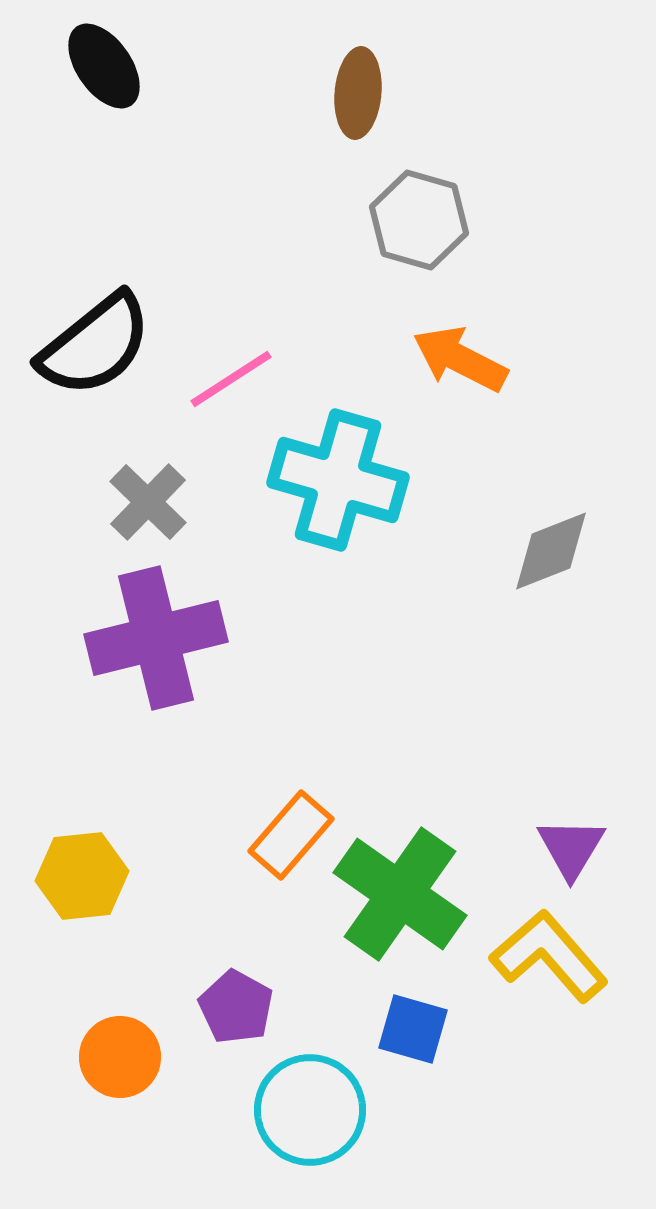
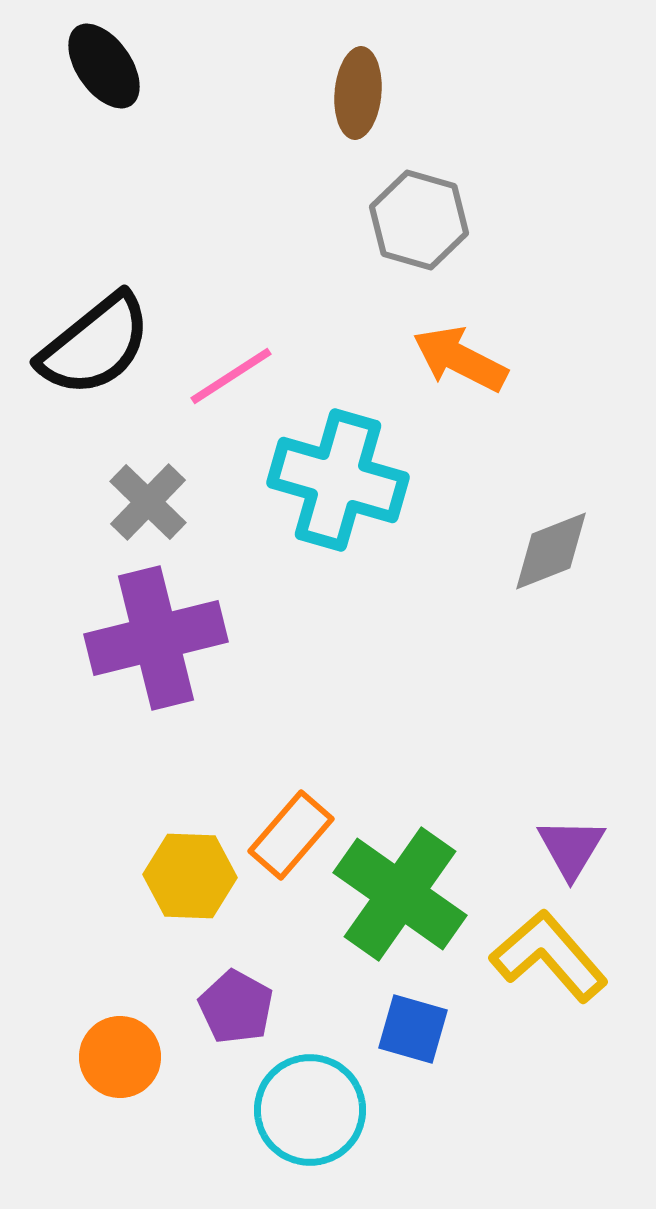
pink line: moved 3 px up
yellow hexagon: moved 108 px right; rotated 8 degrees clockwise
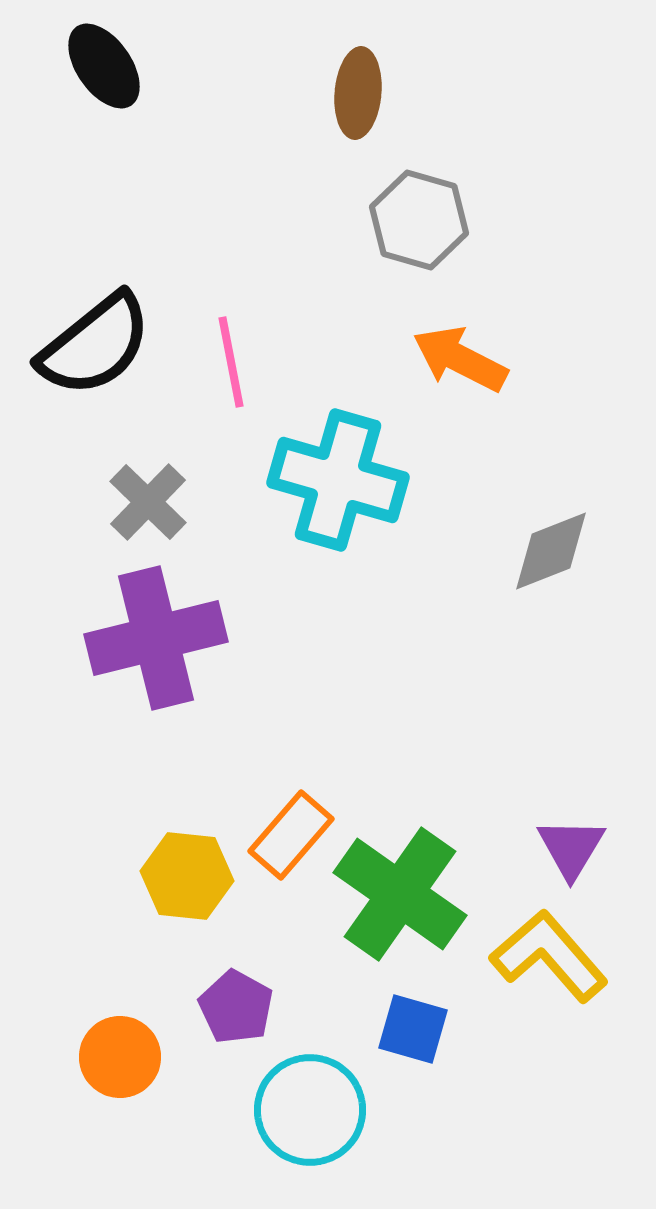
pink line: moved 14 px up; rotated 68 degrees counterclockwise
yellow hexagon: moved 3 px left; rotated 4 degrees clockwise
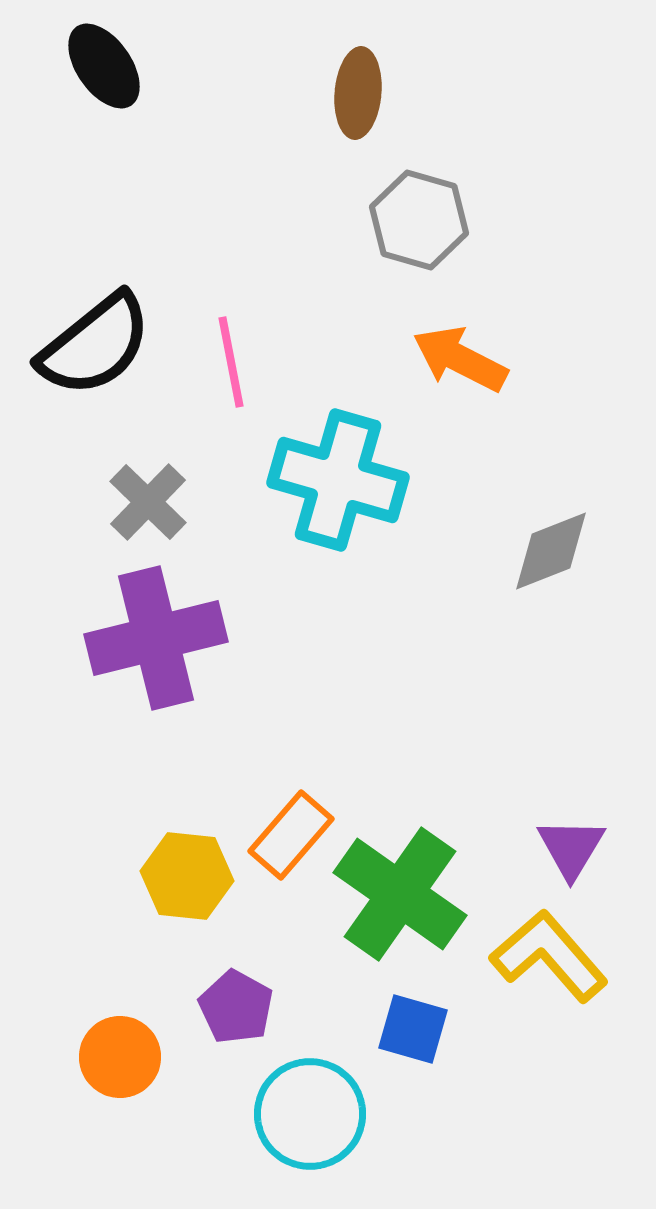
cyan circle: moved 4 px down
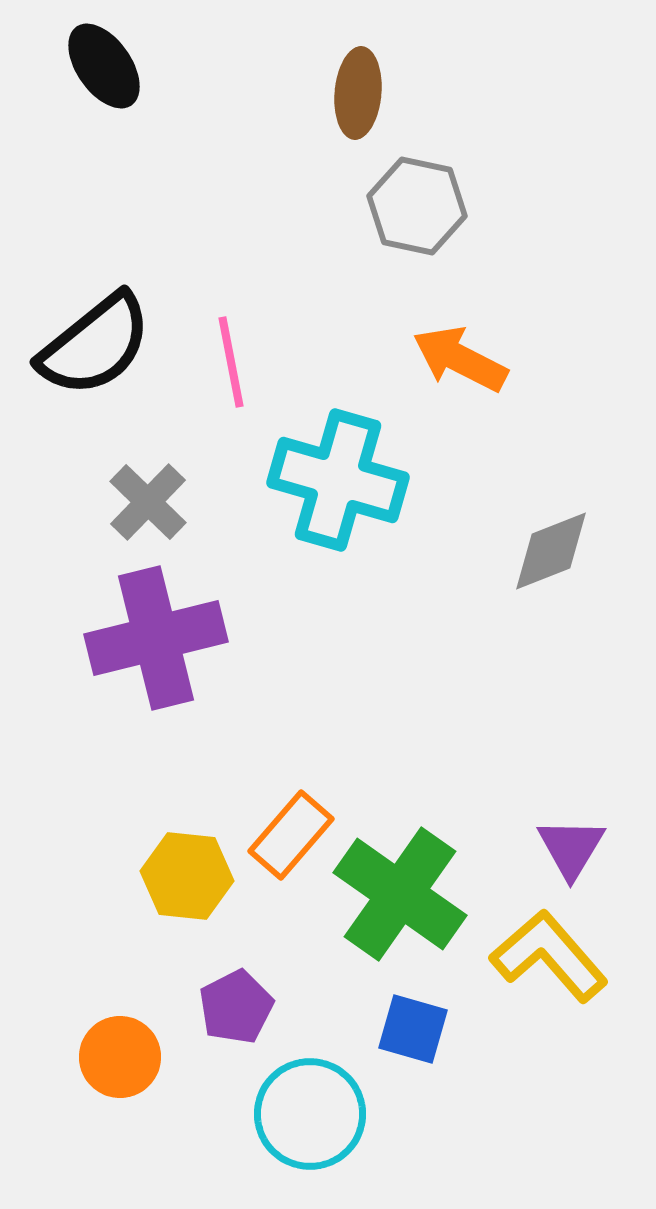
gray hexagon: moved 2 px left, 14 px up; rotated 4 degrees counterclockwise
purple pentagon: rotated 16 degrees clockwise
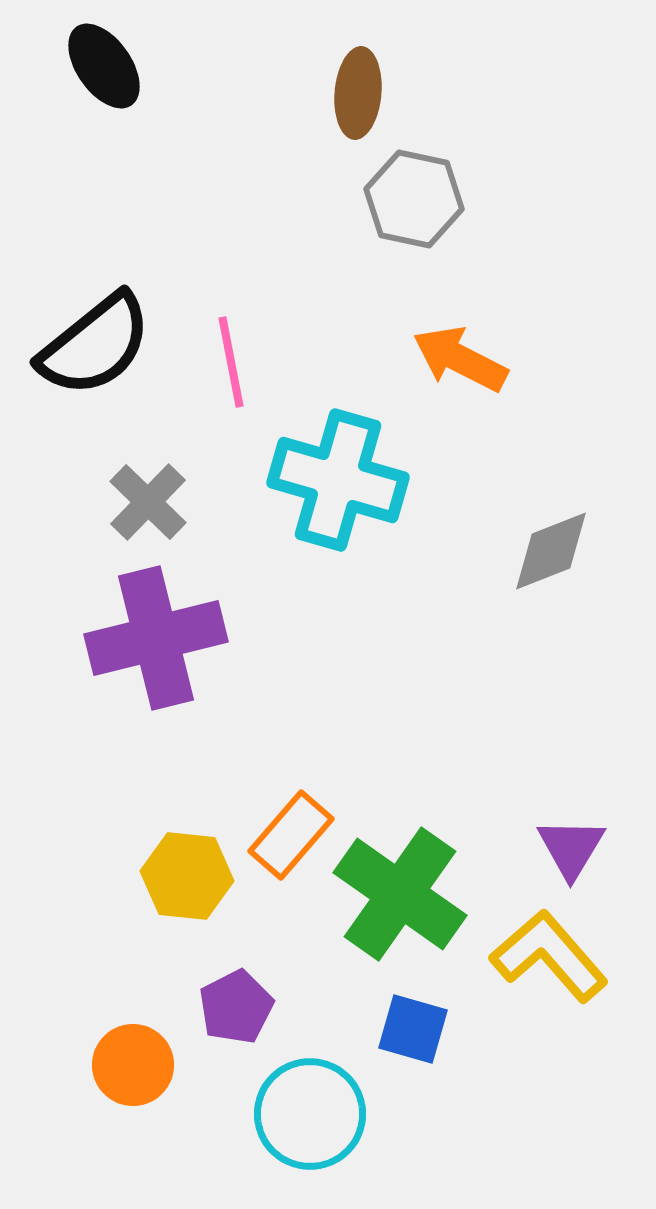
gray hexagon: moved 3 px left, 7 px up
orange circle: moved 13 px right, 8 px down
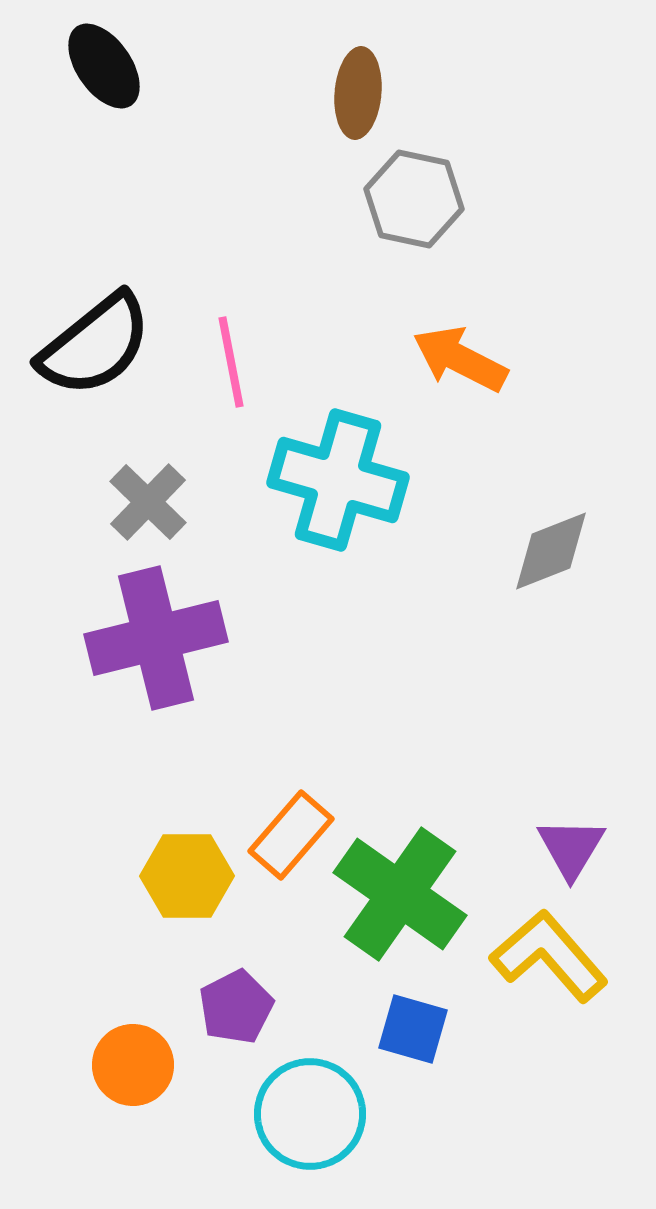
yellow hexagon: rotated 6 degrees counterclockwise
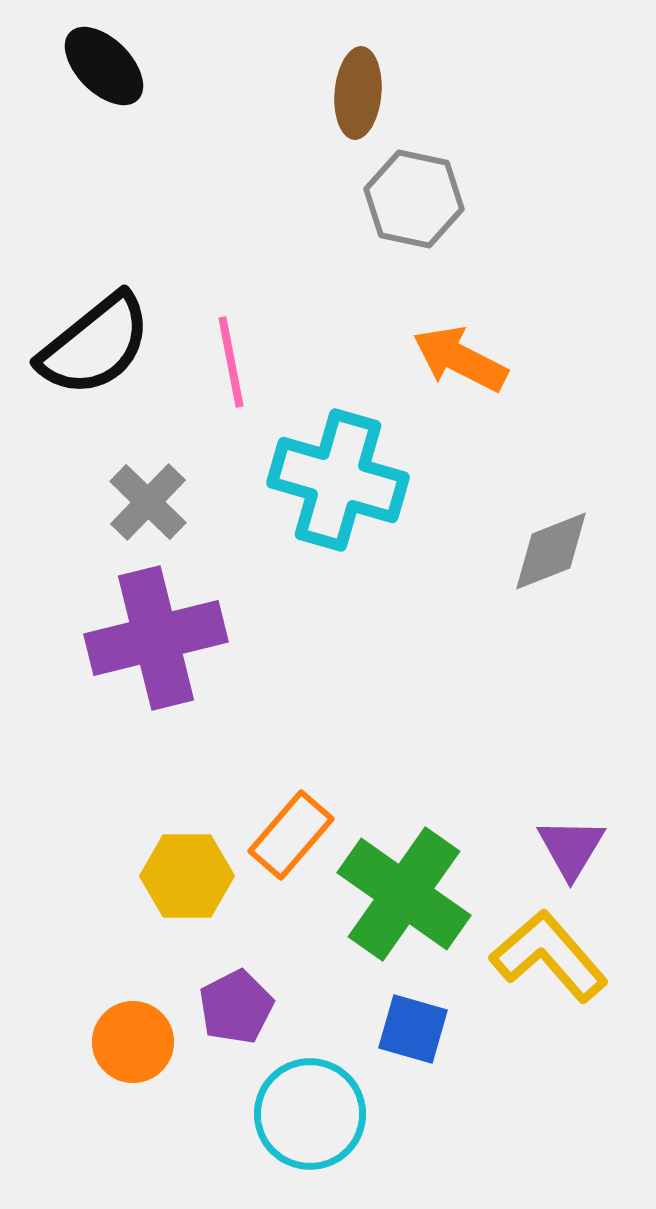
black ellipse: rotated 10 degrees counterclockwise
green cross: moved 4 px right
orange circle: moved 23 px up
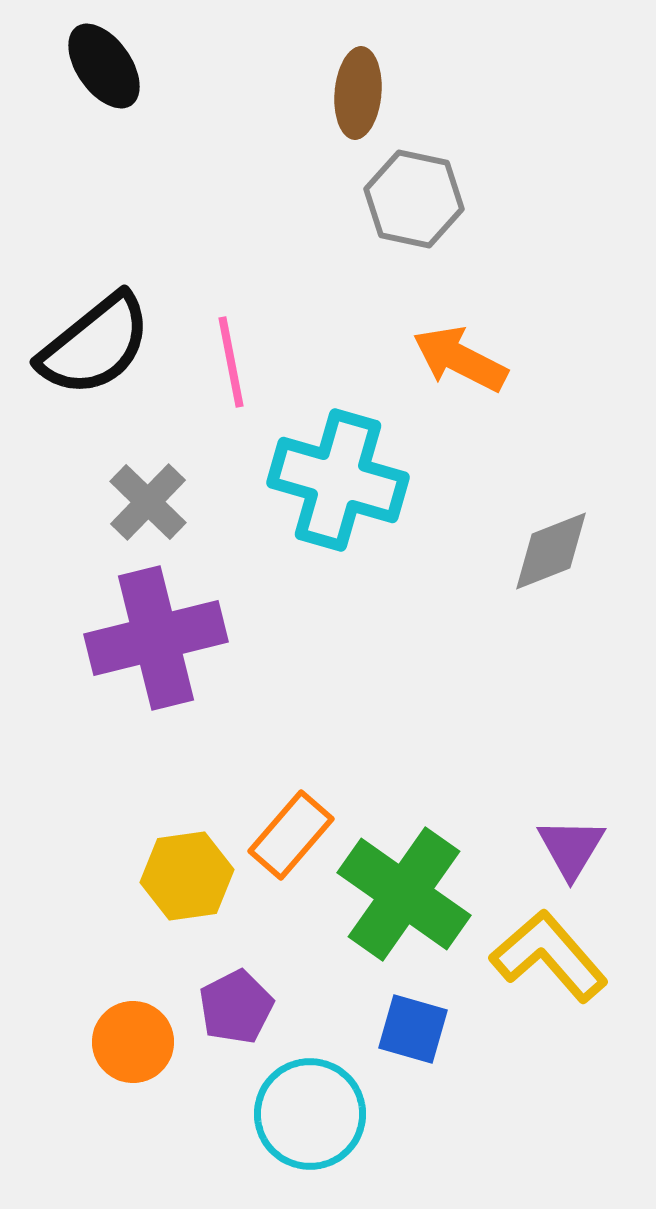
black ellipse: rotated 10 degrees clockwise
yellow hexagon: rotated 8 degrees counterclockwise
